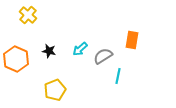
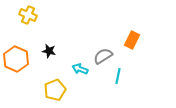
yellow cross: rotated 18 degrees counterclockwise
orange rectangle: rotated 18 degrees clockwise
cyan arrow: moved 20 px down; rotated 63 degrees clockwise
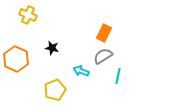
orange rectangle: moved 28 px left, 7 px up
black star: moved 3 px right, 3 px up
cyan arrow: moved 1 px right, 2 px down
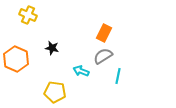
yellow pentagon: moved 2 px down; rotated 30 degrees clockwise
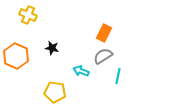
orange hexagon: moved 3 px up
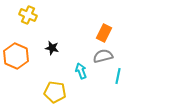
gray semicircle: rotated 18 degrees clockwise
cyan arrow: rotated 49 degrees clockwise
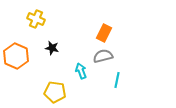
yellow cross: moved 8 px right, 4 px down
cyan line: moved 1 px left, 4 px down
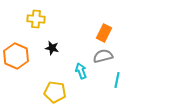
yellow cross: rotated 18 degrees counterclockwise
